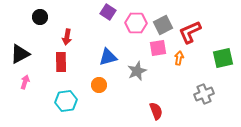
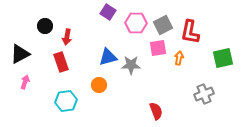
black circle: moved 5 px right, 9 px down
red L-shape: rotated 55 degrees counterclockwise
red rectangle: rotated 18 degrees counterclockwise
gray star: moved 6 px left, 6 px up; rotated 24 degrees clockwise
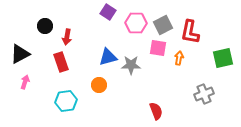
pink square: rotated 18 degrees clockwise
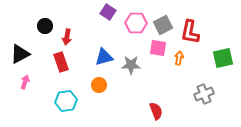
blue triangle: moved 4 px left
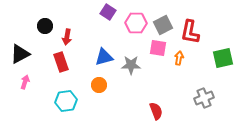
gray cross: moved 4 px down
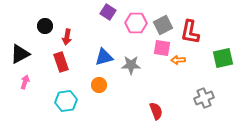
pink square: moved 4 px right
orange arrow: moved 1 px left, 2 px down; rotated 104 degrees counterclockwise
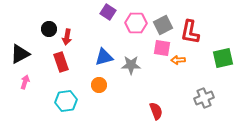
black circle: moved 4 px right, 3 px down
